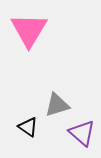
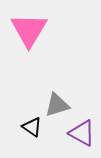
black triangle: moved 4 px right
purple triangle: rotated 12 degrees counterclockwise
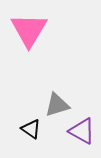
black triangle: moved 1 px left, 2 px down
purple triangle: moved 2 px up
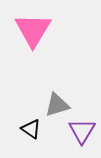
pink triangle: moved 4 px right
purple triangle: rotated 32 degrees clockwise
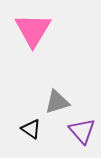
gray triangle: moved 3 px up
purple triangle: rotated 12 degrees counterclockwise
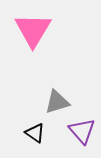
black triangle: moved 4 px right, 4 px down
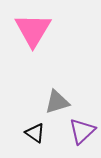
purple triangle: rotated 28 degrees clockwise
